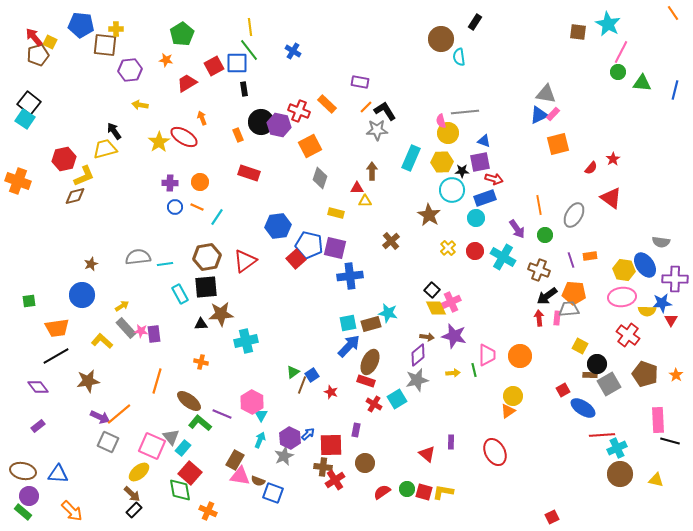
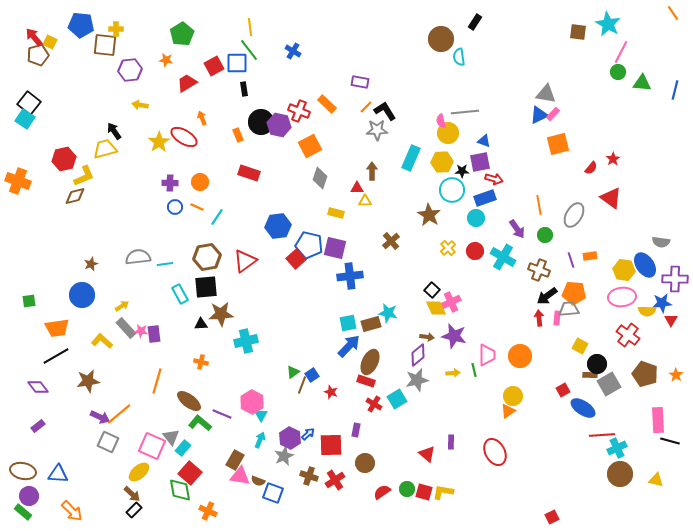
brown cross at (323, 467): moved 14 px left, 9 px down; rotated 12 degrees clockwise
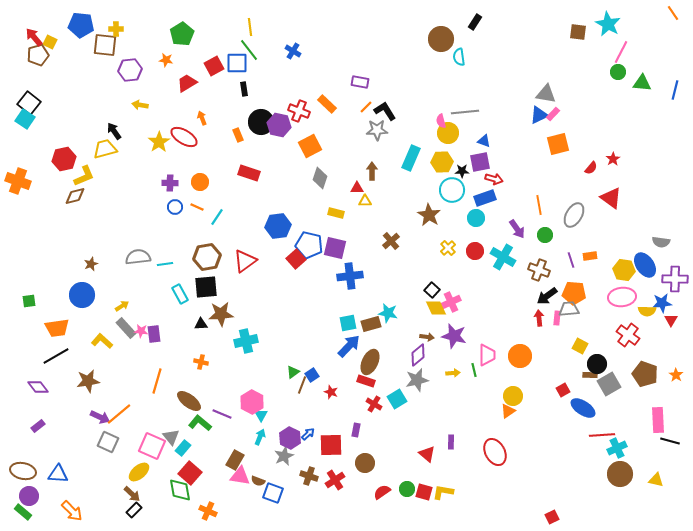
cyan arrow at (260, 440): moved 3 px up
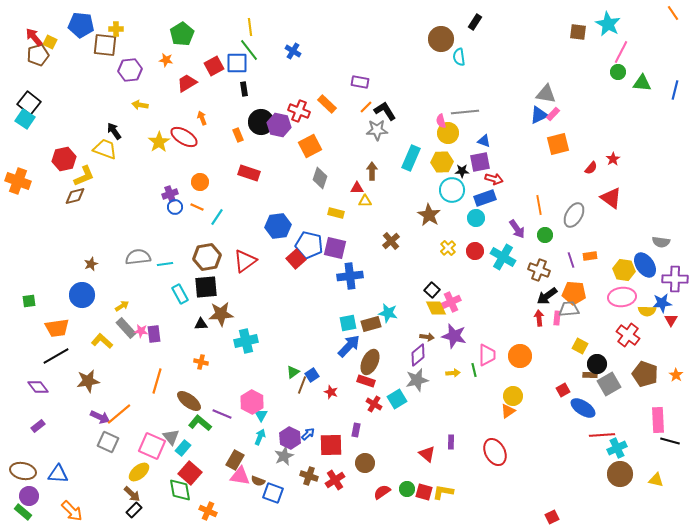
yellow trapezoid at (105, 149): rotated 35 degrees clockwise
purple cross at (170, 183): moved 11 px down; rotated 21 degrees counterclockwise
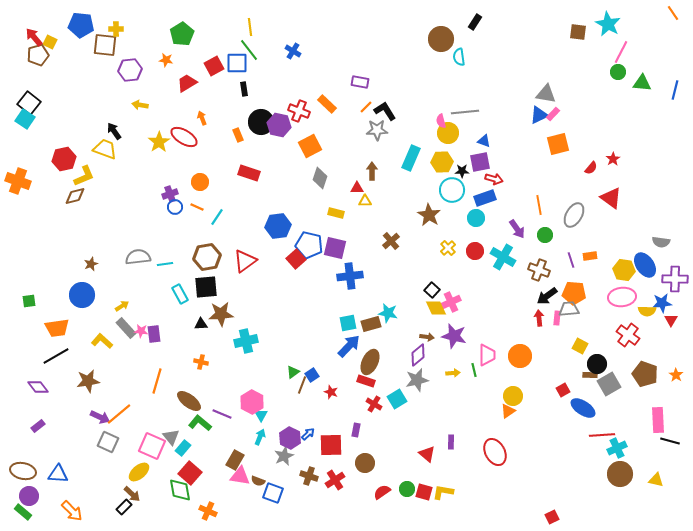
black rectangle at (134, 510): moved 10 px left, 3 px up
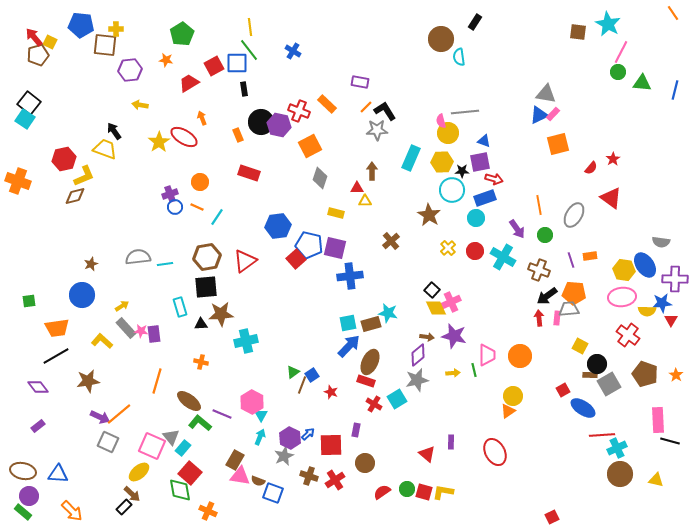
red trapezoid at (187, 83): moved 2 px right
cyan rectangle at (180, 294): moved 13 px down; rotated 12 degrees clockwise
